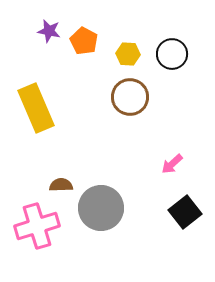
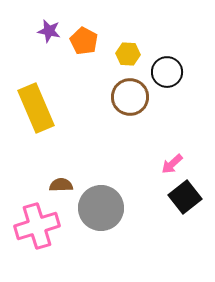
black circle: moved 5 px left, 18 px down
black square: moved 15 px up
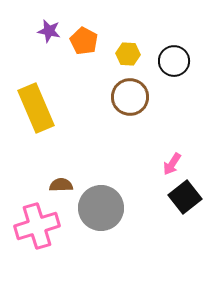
black circle: moved 7 px right, 11 px up
pink arrow: rotated 15 degrees counterclockwise
